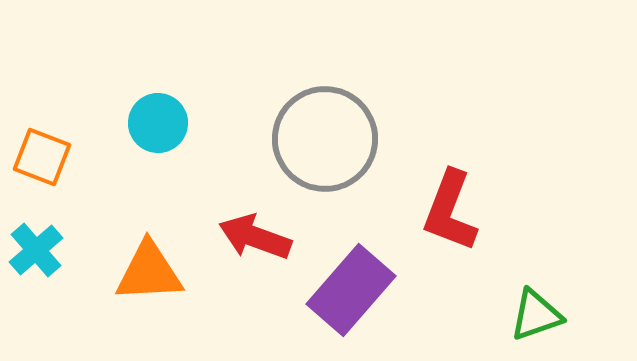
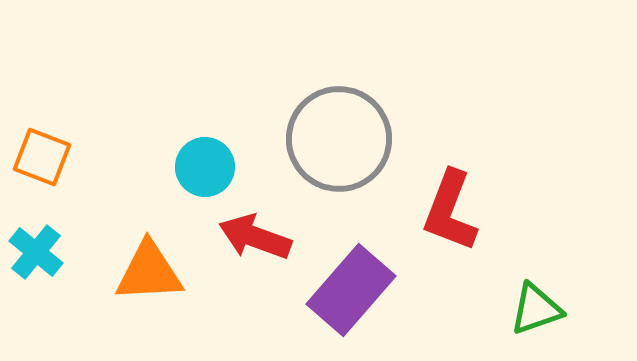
cyan circle: moved 47 px right, 44 px down
gray circle: moved 14 px right
cyan cross: moved 2 px down; rotated 10 degrees counterclockwise
green triangle: moved 6 px up
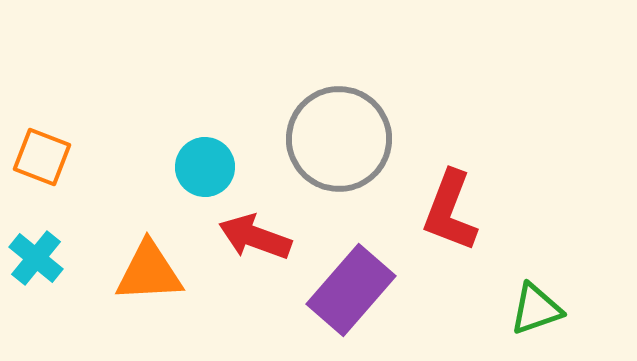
cyan cross: moved 6 px down
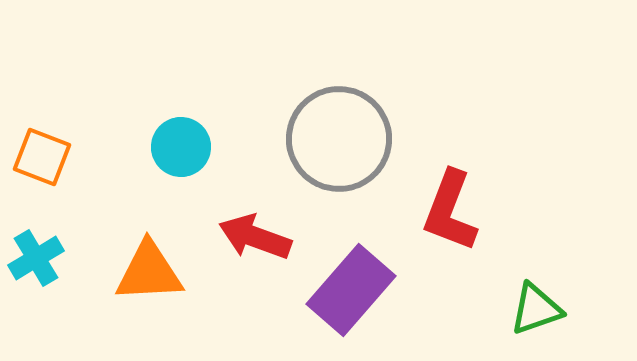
cyan circle: moved 24 px left, 20 px up
cyan cross: rotated 20 degrees clockwise
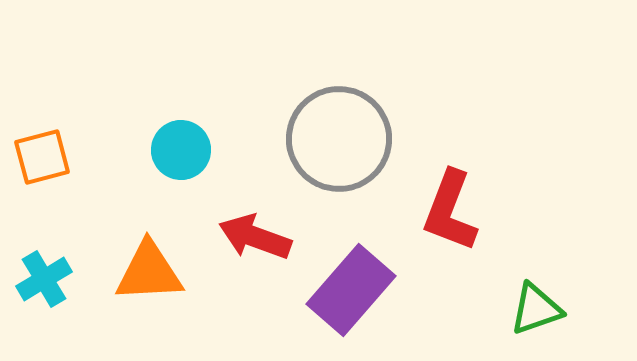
cyan circle: moved 3 px down
orange square: rotated 36 degrees counterclockwise
cyan cross: moved 8 px right, 21 px down
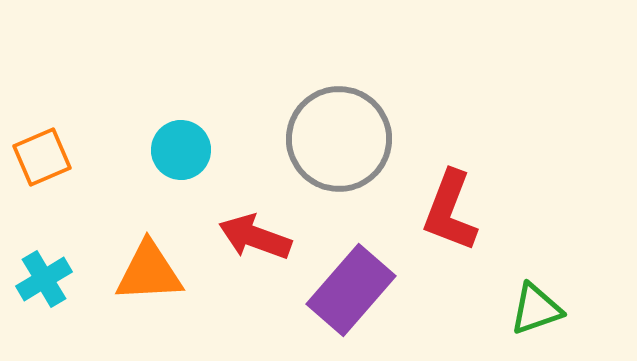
orange square: rotated 8 degrees counterclockwise
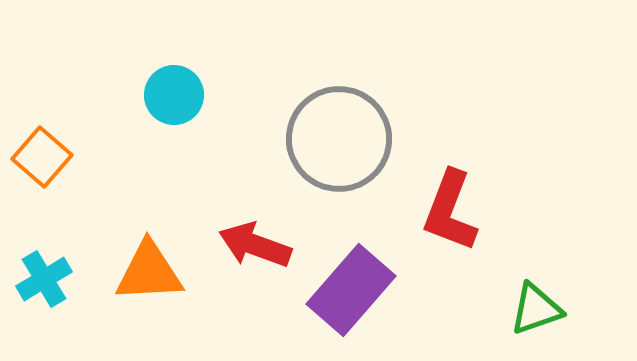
cyan circle: moved 7 px left, 55 px up
orange square: rotated 26 degrees counterclockwise
red arrow: moved 8 px down
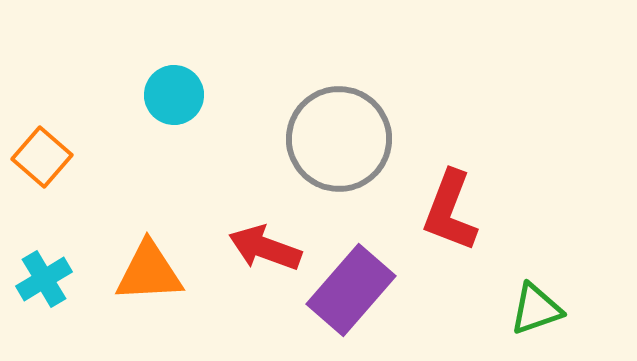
red arrow: moved 10 px right, 3 px down
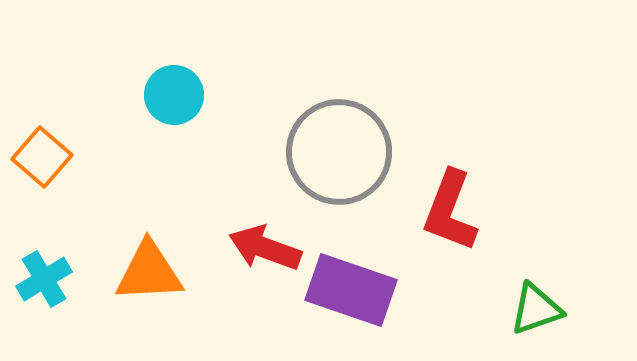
gray circle: moved 13 px down
purple rectangle: rotated 68 degrees clockwise
